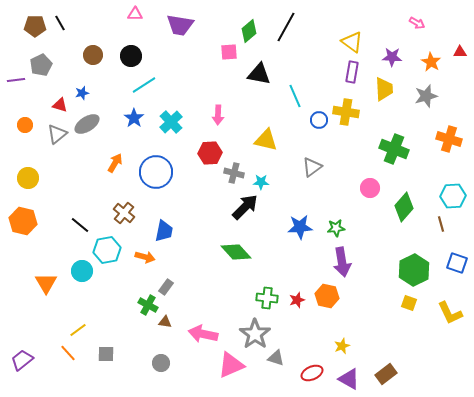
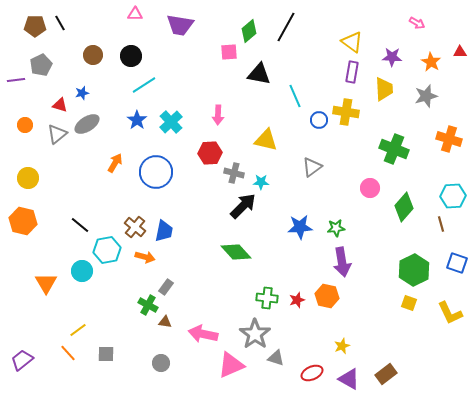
blue star at (134, 118): moved 3 px right, 2 px down
black arrow at (245, 207): moved 2 px left, 1 px up
brown cross at (124, 213): moved 11 px right, 14 px down
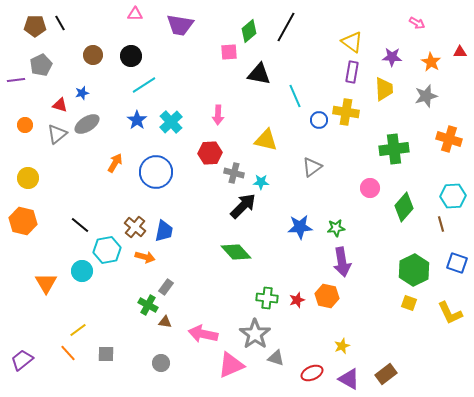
green cross at (394, 149): rotated 28 degrees counterclockwise
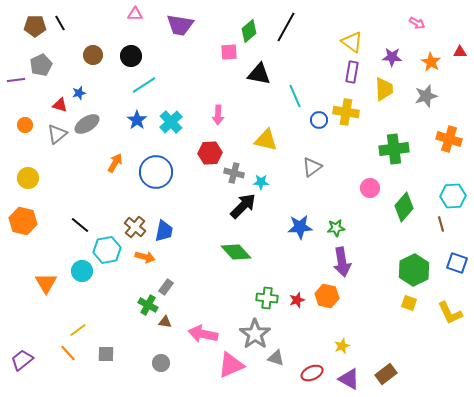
blue star at (82, 93): moved 3 px left
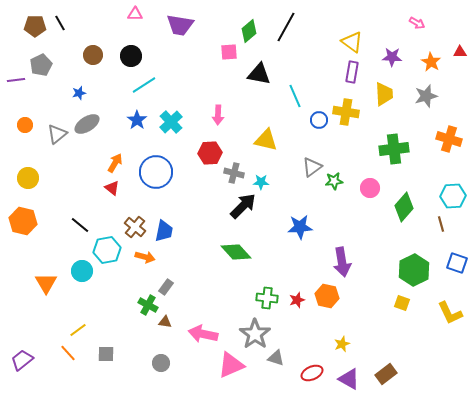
yellow trapezoid at (384, 89): moved 5 px down
red triangle at (60, 105): moved 52 px right, 83 px down; rotated 21 degrees clockwise
green star at (336, 228): moved 2 px left, 47 px up
yellow square at (409, 303): moved 7 px left
yellow star at (342, 346): moved 2 px up
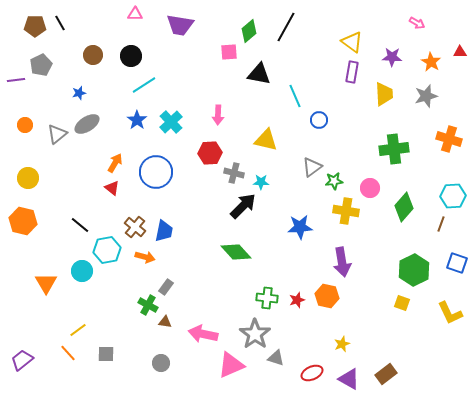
yellow cross at (346, 112): moved 99 px down
brown line at (441, 224): rotated 35 degrees clockwise
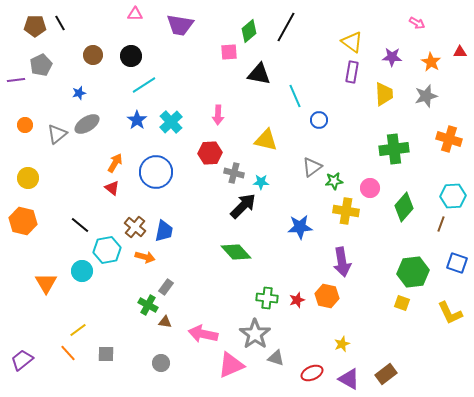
green hexagon at (414, 270): moved 1 px left, 2 px down; rotated 20 degrees clockwise
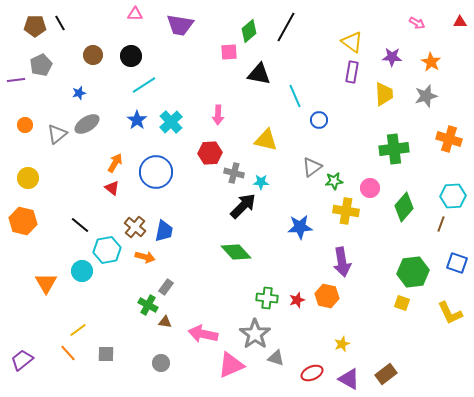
red triangle at (460, 52): moved 30 px up
